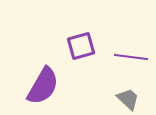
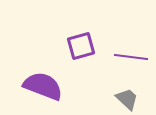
purple semicircle: rotated 99 degrees counterclockwise
gray trapezoid: moved 1 px left
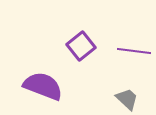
purple square: rotated 24 degrees counterclockwise
purple line: moved 3 px right, 6 px up
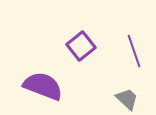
purple line: rotated 64 degrees clockwise
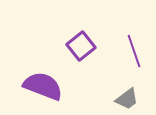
gray trapezoid: rotated 100 degrees clockwise
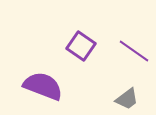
purple square: rotated 16 degrees counterclockwise
purple line: rotated 36 degrees counterclockwise
